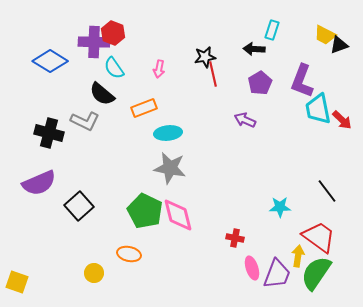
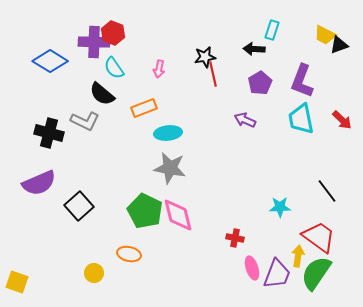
cyan trapezoid: moved 17 px left, 10 px down
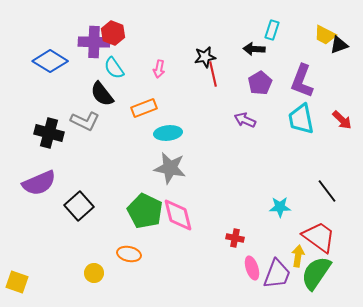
black semicircle: rotated 12 degrees clockwise
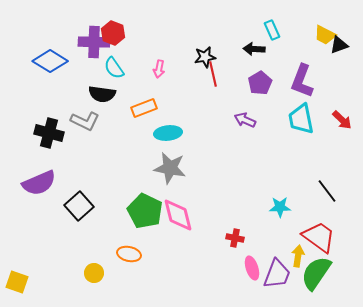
cyan rectangle: rotated 42 degrees counterclockwise
black semicircle: rotated 44 degrees counterclockwise
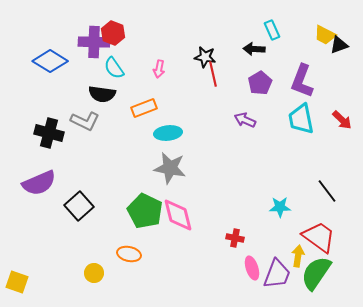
black star: rotated 20 degrees clockwise
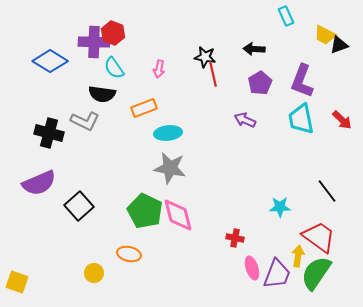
cyan rectangle: moved 14 px right, 14 px up
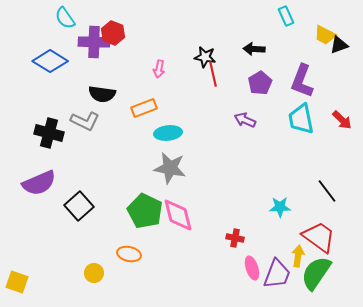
cyan semicircle: moved 49 px left, 50 px up
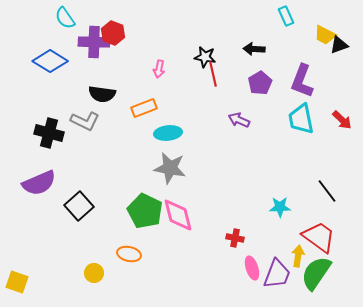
purple arrow: moved 6 px left
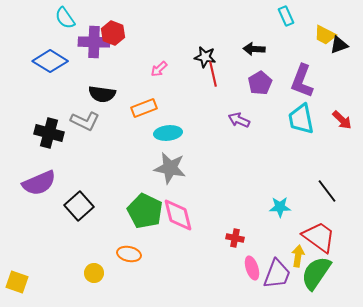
pink arrow: rotated 36 degrees clockwise
